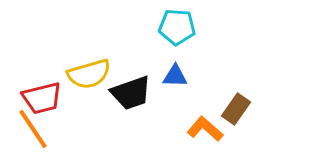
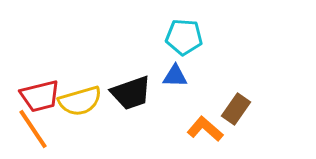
cyan pentagon: moved 7 px right, 10 px down
yellow semicircle: moved 9 px left, 27 px down
red trapezoid: moved 2 px left, 2 px up
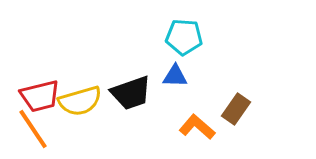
orange L-shape: moved 8 px left, 2 px up
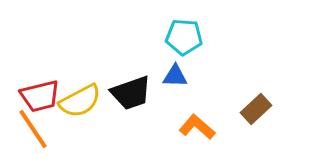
yellow semicircle: rotated 12 degrees counterclockwise
brown rectangle: moved 20 px right; rotated 12 degrees clockwise
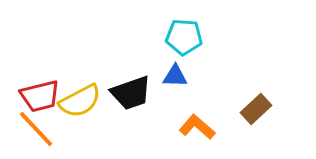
orange line: moved 3 px right; rotated 9 degrees counterclockwise
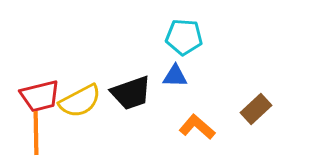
orange line: moved 4 px down; rotated 42 degrees clockwise
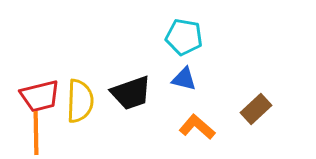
cyan pentagon: rotated 6 degrees clockwise
blue triangle: moved 9 px right, 3 px down; rotated 12 degrees clockwise
yellow semicircle: rotated 60 degrees counterclockwise
